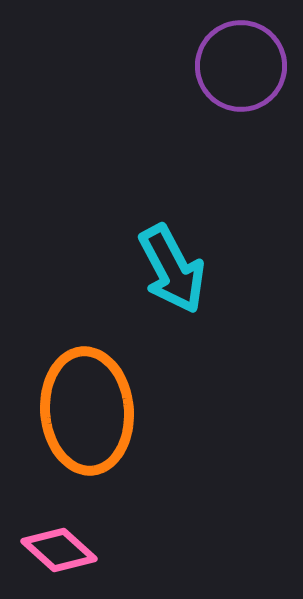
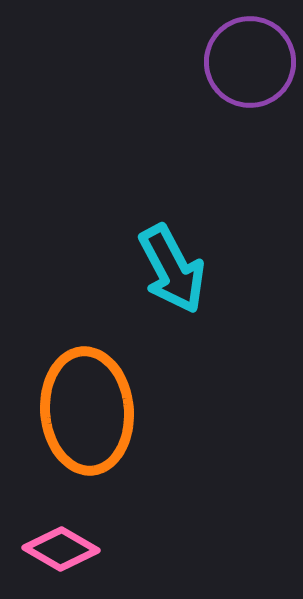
purple circle: moved 9 px right, 4 px up
pink diamond: moved 2 px right, 1 px up; rotated 12 degrees counterclockwise
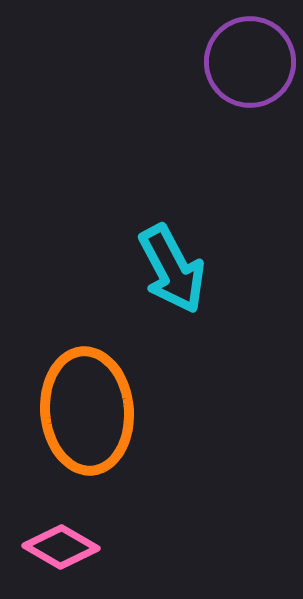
pink diamond: moved 2 px up
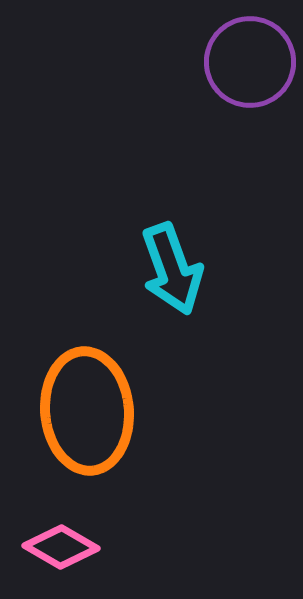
cyan arrow: rotated 8 degrees clockwise
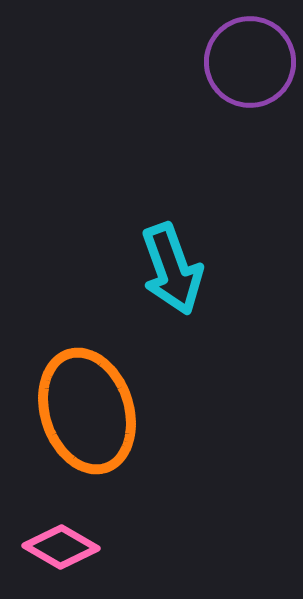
orange ellipse: rotated 13 degrees counterclockwise
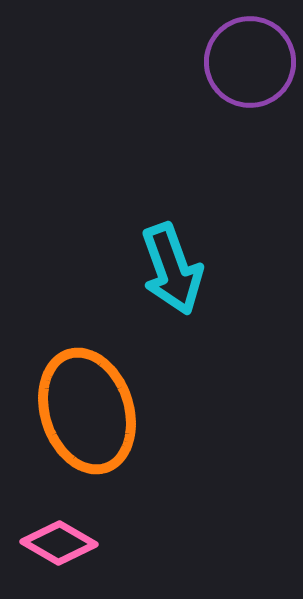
pink diamond: moved 2 px left, 4 px up
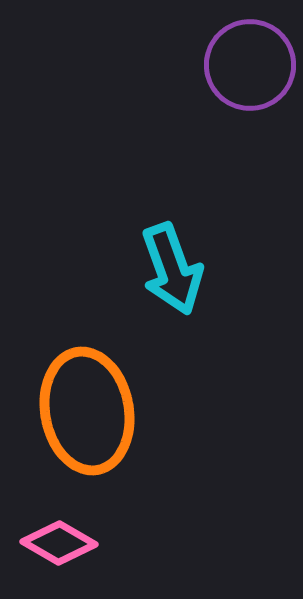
purple circle: moved 3 px down
orange ellipse: rotated 8 degrees clockwise
